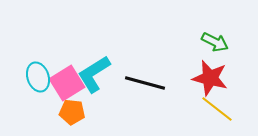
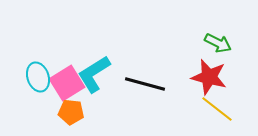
green arrow: moved 3 px right, 1 px down
red star: moved 1 px left, 1 px up
black line: moved 1 px down
orange pentagon: moved 1 px left
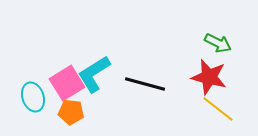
cyan ellipse: moved 5 px left, 20 px down
yellow line: moved 1 px right
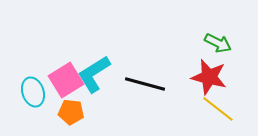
pink square: moved 1 px left, 3 px up
cyan ellipse: moved 5 px up
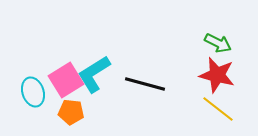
red star: moved 8 px right, 2 px up
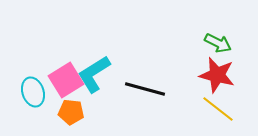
black line: moved 5 px down
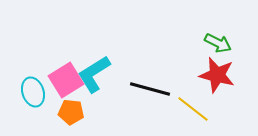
black line: moved 5 px right
yellow line: moved 25 px left
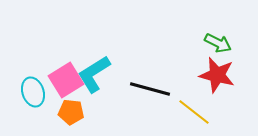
yellow line: moved 1 px right, 3 px down
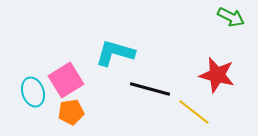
green arrow: moved 13 px right, 26 px up
cyan L-shape: moved 21 px right, 21 px up; rotated 48 degrees clockwise
orange pentagon: rotated 15 degrees counterclockwise
